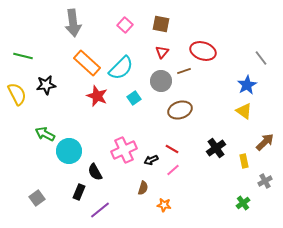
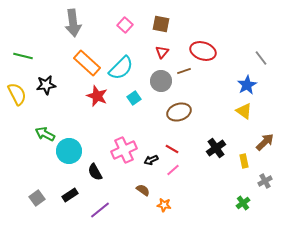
brown ellipse: moved 1 px left, 2 px down
brown semicircle: moved 2 px down; rotated 72 degrees counterclockwise
black rectangle: moved 9 px left, 3 px down; rotated 35 degrees clockwise
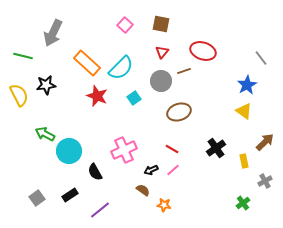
gray arrow: moved 20 px left, 10 px down; rotated 32 degrees clockwise
yellow semicircle: moved 2 px right, 1 px down
black arrow: moved 10 px down
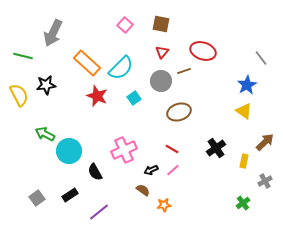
yellow rectangle: rotated 24 degrees clockwise
orange star: rotated 16 degrees counterclockwise
purple line: moved 1 px left, 2 px down
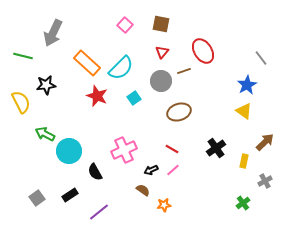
red ellipse: rotated 40 degrees clockwise
yellow semicircle: moved 2 px right, 7 px down
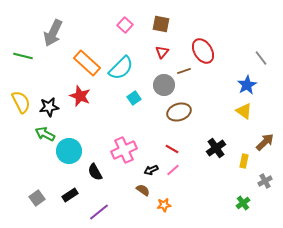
gray circle: moved 3 px right, 4 px down
black star: moved 3 px right, 22 px down
red star: moved 17 px left
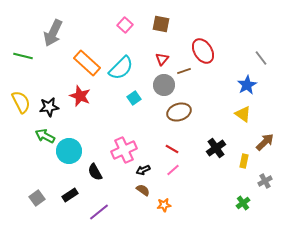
red triangle: moved 7 px down
yellow triangle: moved 1 px left, 3 px down
green arrow: moved 2 px down
black arrow: moved 8 px left
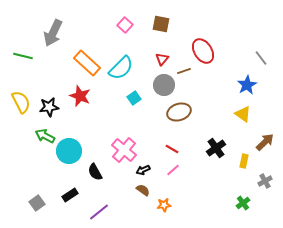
pink cross: rotated 25 degrees counterclockwise
gray square: moved 5 px down
